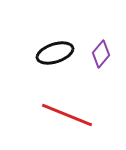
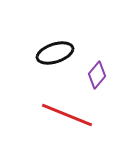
purple diamond: moved 4 px left, 21 px down
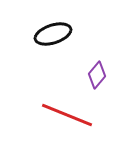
black ellipse: moved 2 px left, 19 px up
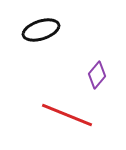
black ellipse: moved 12 px left, 4 px up
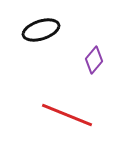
purple diamond: moved 3 px left, 15 px up
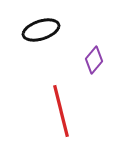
red line: moved 6 px left, 4 px up; rotated 54 degrees clockwise
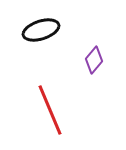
red line: moved 11 px left, 1 px up; rotated 9 degrees counterclockwise
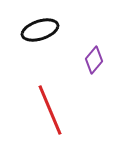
black ellipse: moved 1 px left
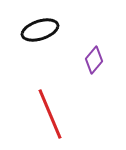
red line: moved 4 px down
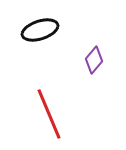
red line: moved 1 px left
